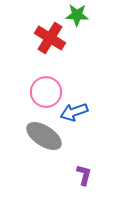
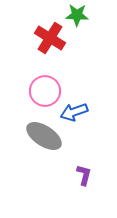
pink circle: moved 1 px left, 1 px up
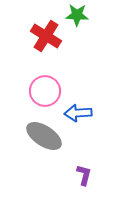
red cross: moved 4 px left, 2 px up
blue arrow: moved 4 px right, 1 px down; rotated 16 degrees clockwise
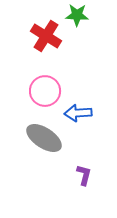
gray ellipse: moved 2 px down
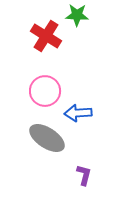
gray ellipse: moved 3 px right
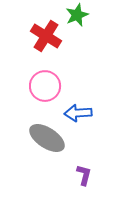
green star: rotated 25 degrees counterclockwise
pink circle: moved 5 px up
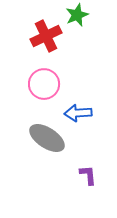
red cross: rotated 32 degrees clockwise
pink circle: moved 1 px left, 2 px up
purple L-shape: moved 4 px right; rotated 20 degrees counterclockwise
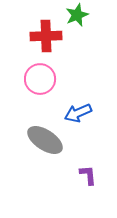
red cross: rotated 24 degrees clockwise
pink circle: moved 4 px left, 5 px up
blue arrow: rotated 20 degrees counterclockwise
gray ellipse: moved 2 px left, 2 px down
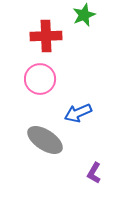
green star: moved 7 px right
purple L-shape: moved 6 px right, 2 px up; rotated 145 degrees counterclockwise
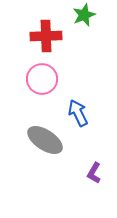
pink circle: moved 2 px right
blue arrow: rotated 88 degrees clockwise
